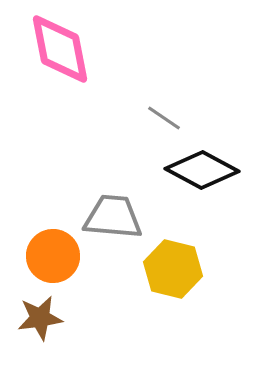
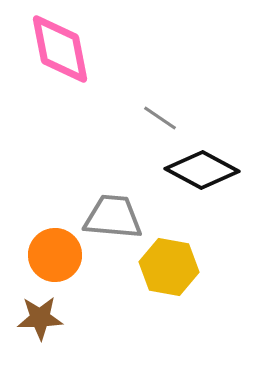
gray line: moved 4 px left
orange circle: moved 2 px right, 1 px up
yellow hexagon: moved 4 px left, 2 px up; rotated 4 degrees counterclockwise
brown star: rotated 6 degrees clockwise
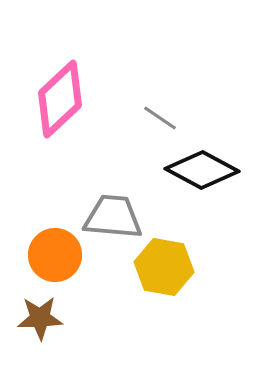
pink diamond: moved 50 px down; rotated 58 degrees clockwise
yellow hexagon: moved 5 px left
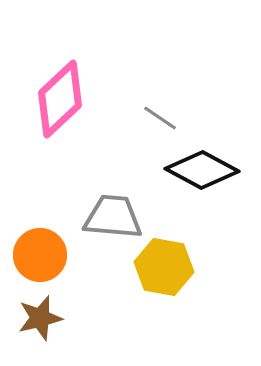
orange circle: moved 15 px left
brown star: rotated 12 degrees counterclockwise
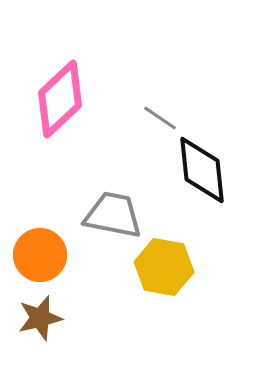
black diamond: rotated 56 degrees clockwise
gray trapezoid: moved 2 px up; rotated 6 degrees clockwise
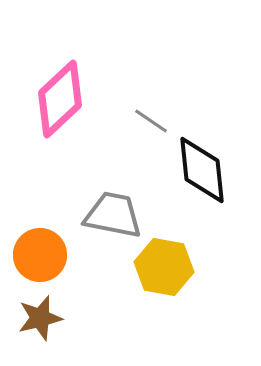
gray line: moved 9 px left, 3 px down
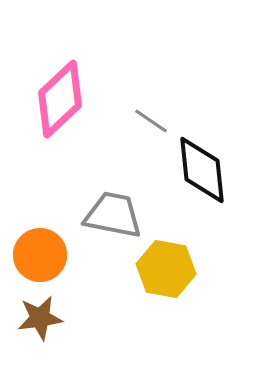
yellow hexagon: moved 2 px right, 2 px down
brown star: rotated 6 degrees clockwise
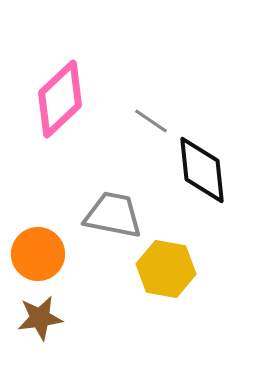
orange circle: moved 2 px left, 1 px up
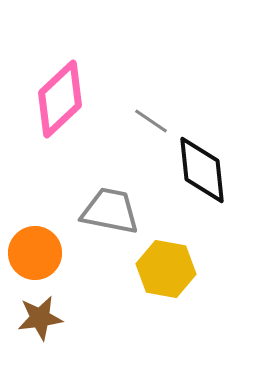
gray trapezoid: moved 3 px left, 4 px up
orange circle: moved 3 px left, 1 px up
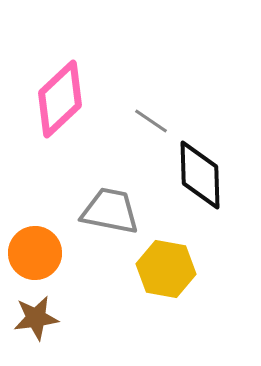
black diamond: moved 2 px left, 5 px down; rotated 4 degrees clockwise
brown star: moved 4 px left
